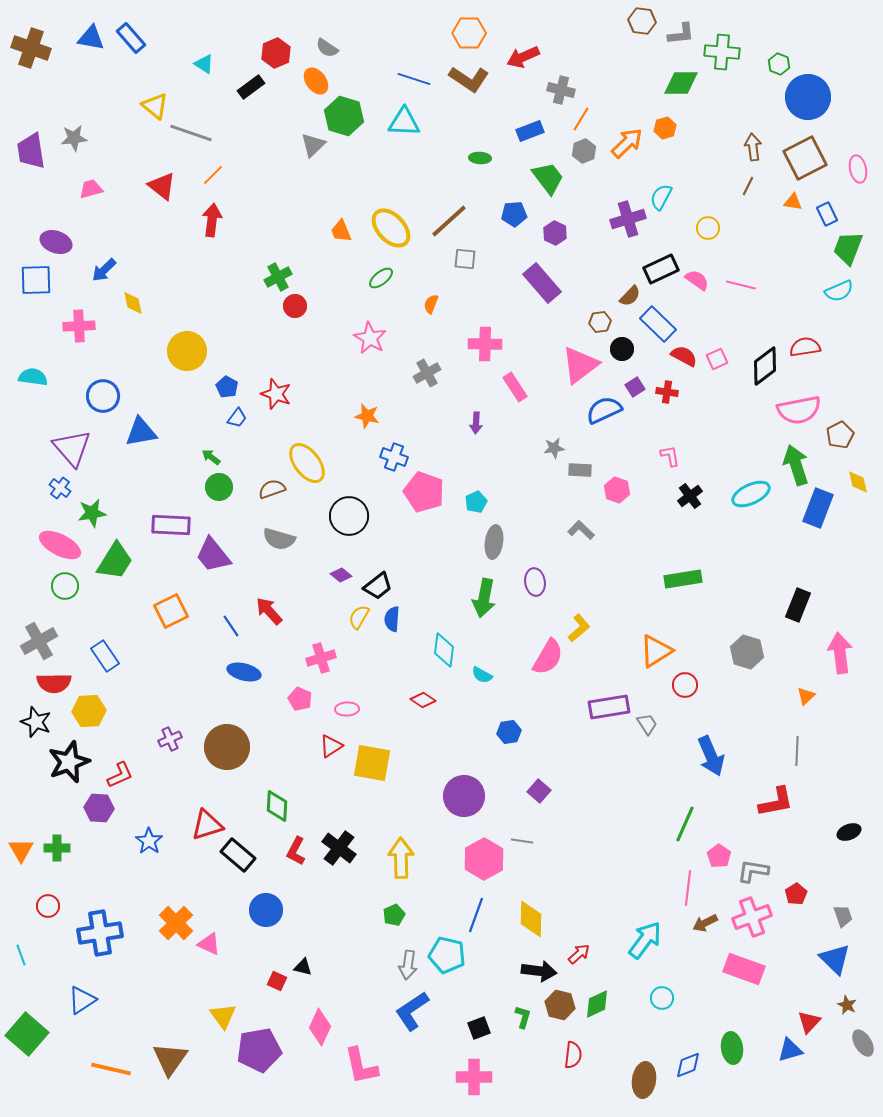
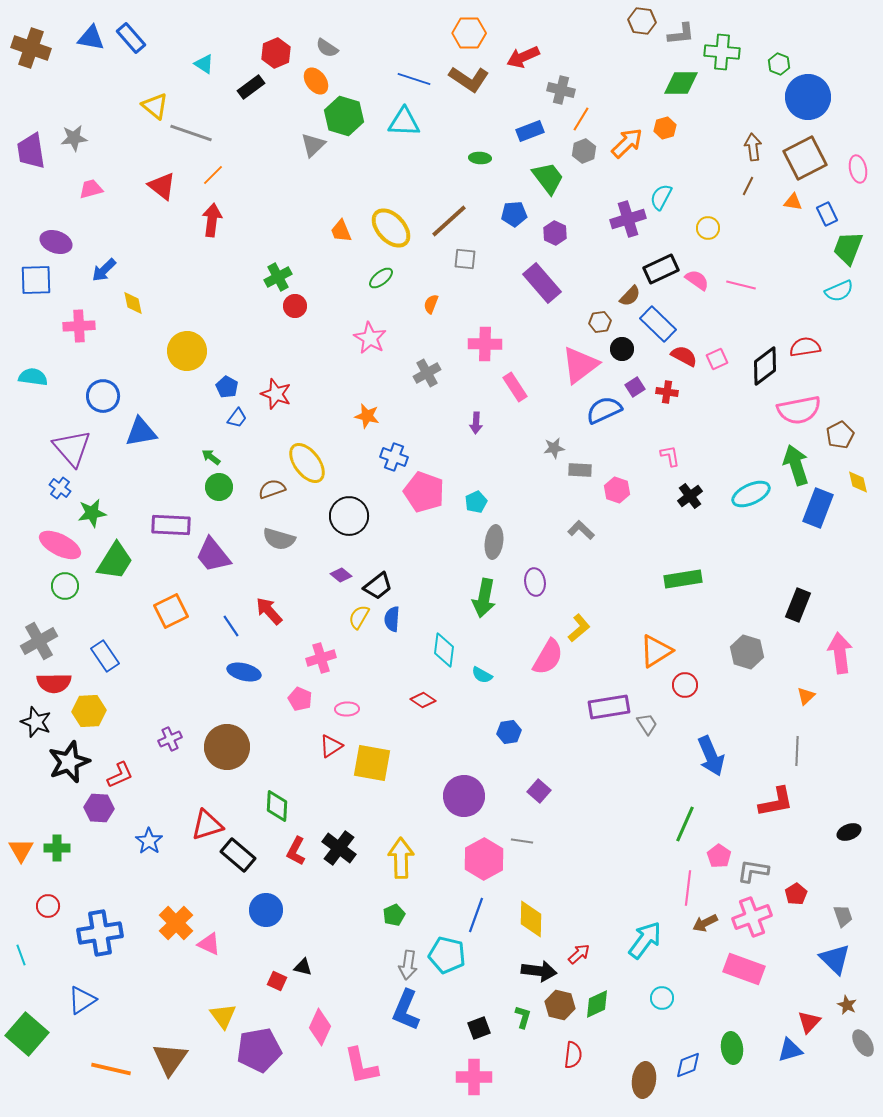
blue L-shape at (412, 1011): moved 6 px left, 1 px up; rotated 33 degrees counterclockwise
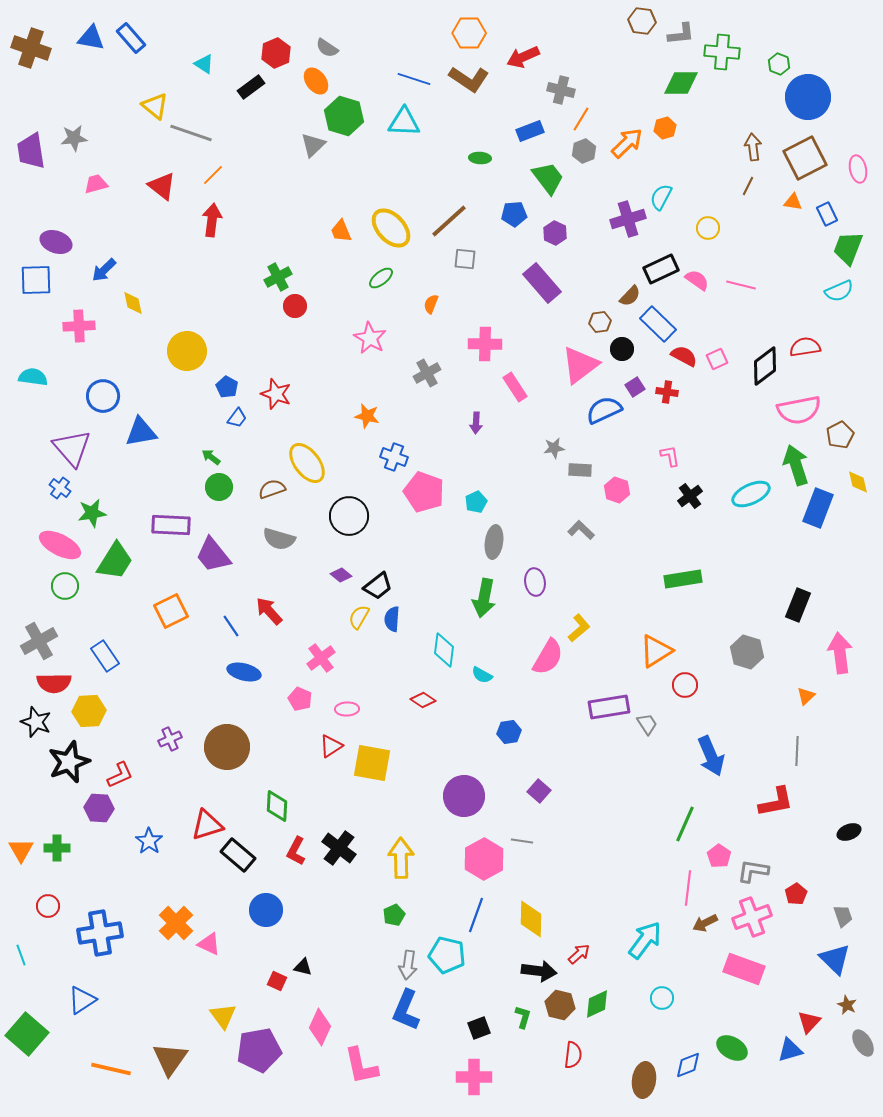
pink trapezoid at (91, 189): moved 5 px right, 5 px up
pink cross at (321, 658): rotated 20 degrees counterclockwise
green ellipse at (732, 1048): rotated 52 degrees counterclockwise
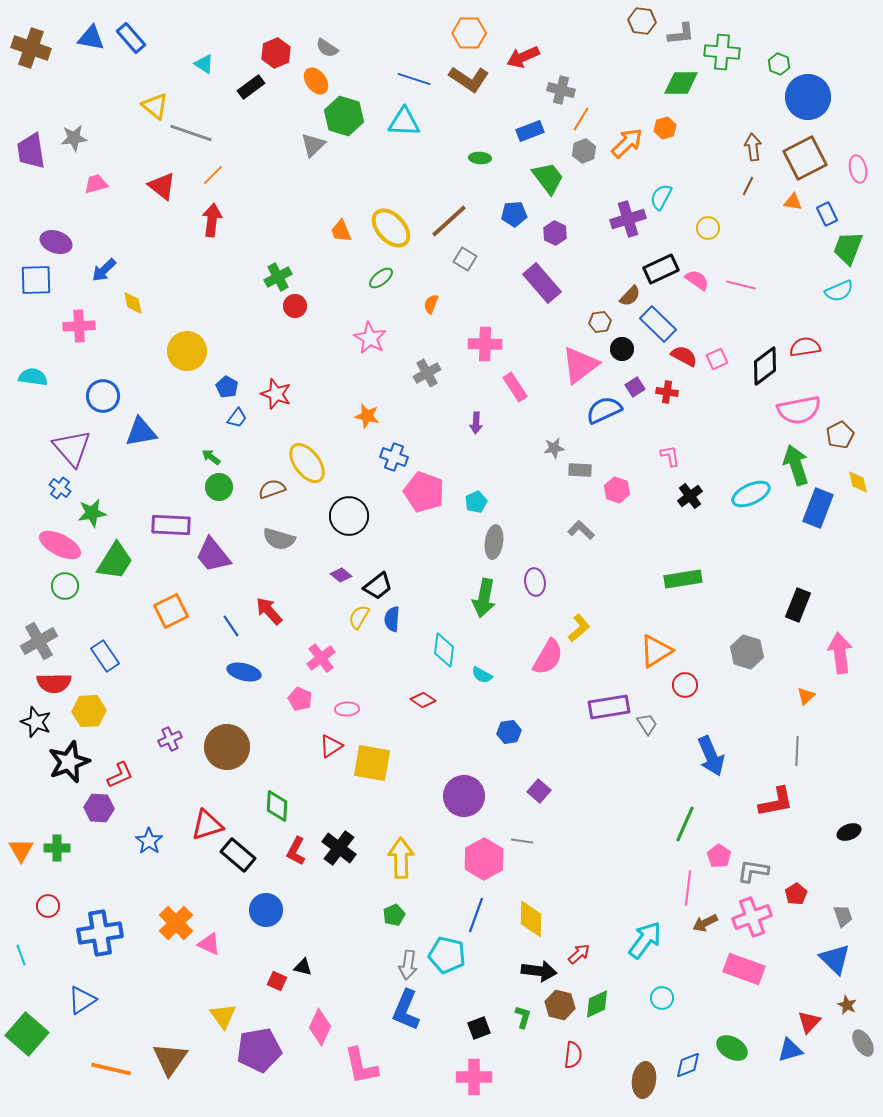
gray square at (465, 259): rotated 25 degrees clockwise
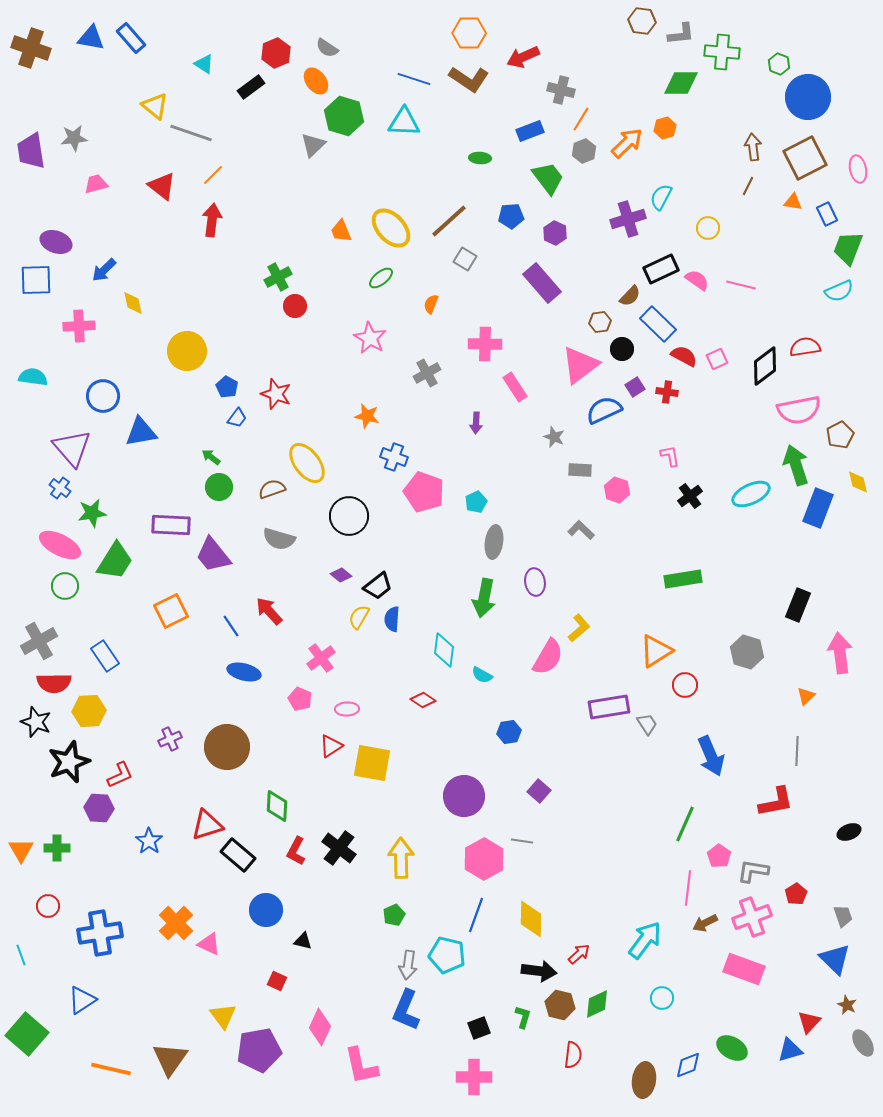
blue pentagon at (514, 214): moved 3 px left, 2 px down
gray star at (554, 448): moved 11 px up; rotated 30 degrees clockwise
black triangle at (303, 967): moved 26 px up
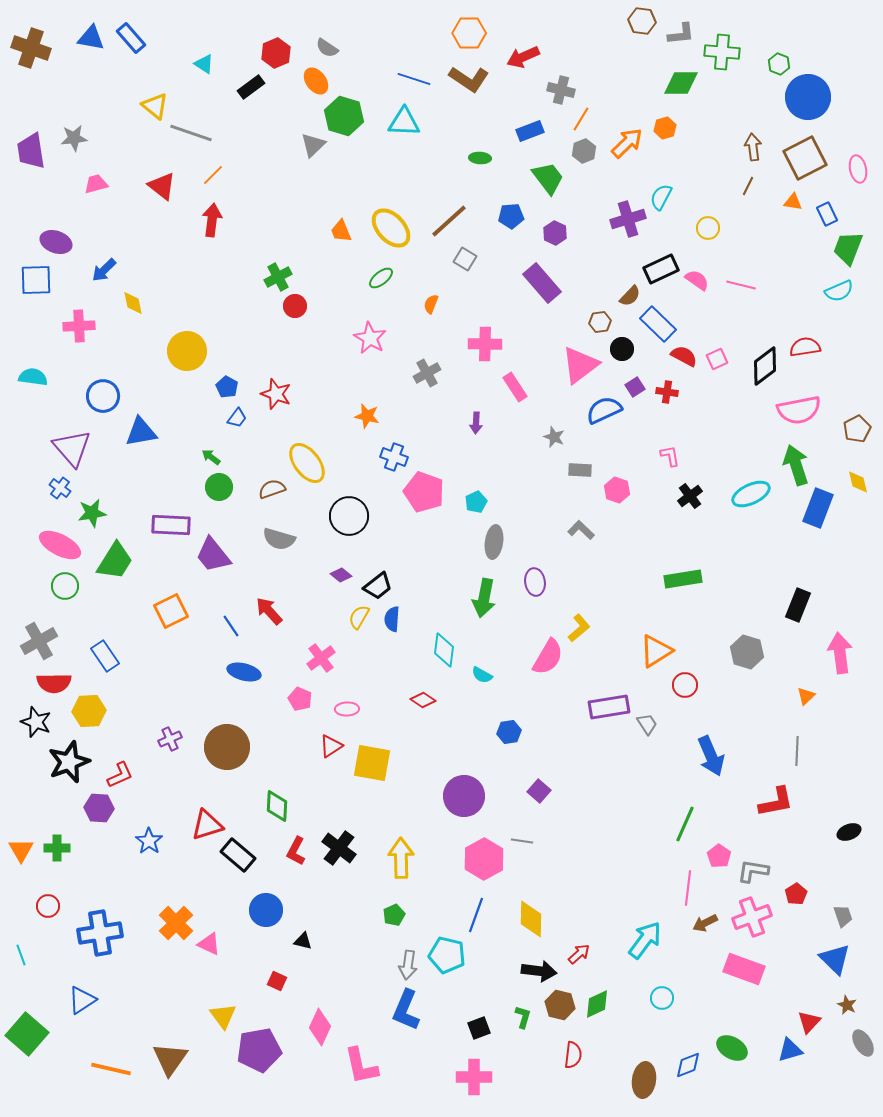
brown pentagon at (840, 435): moved 17 px right, 6 px up
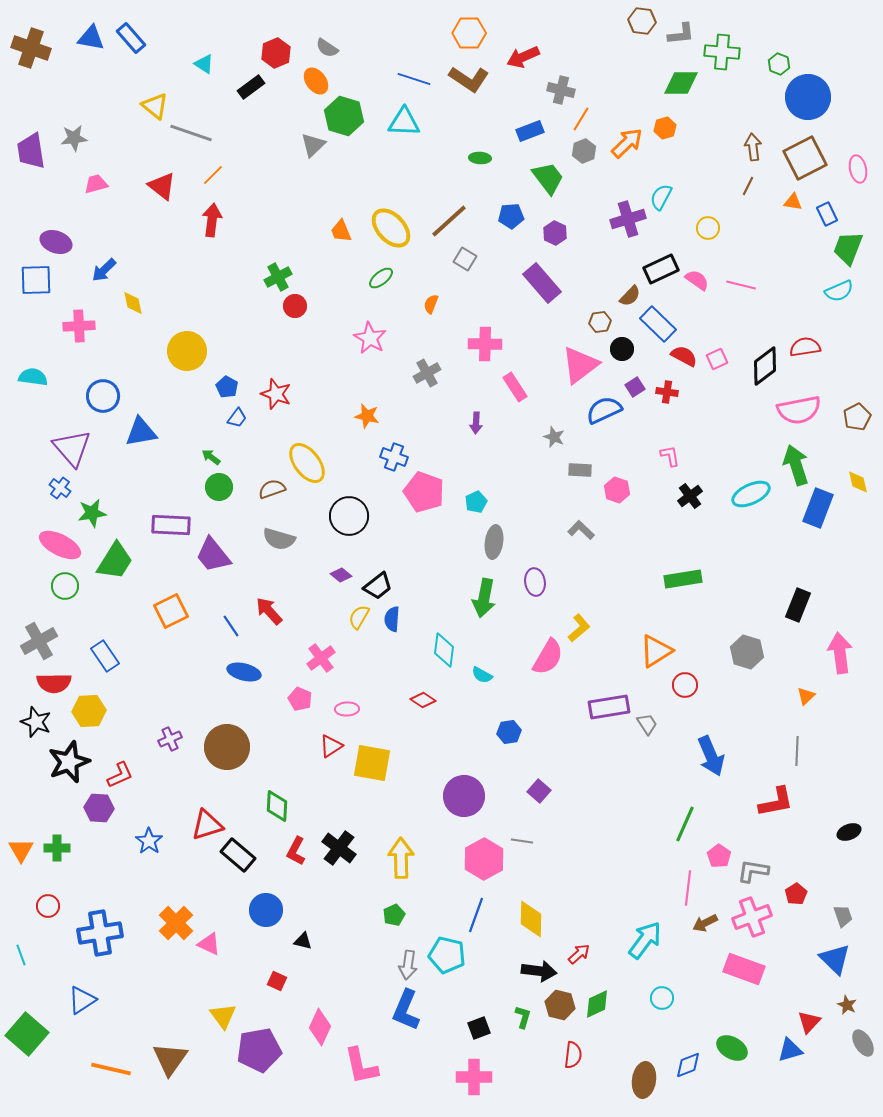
brown pentagon at (857, 429): moved 12 px up
